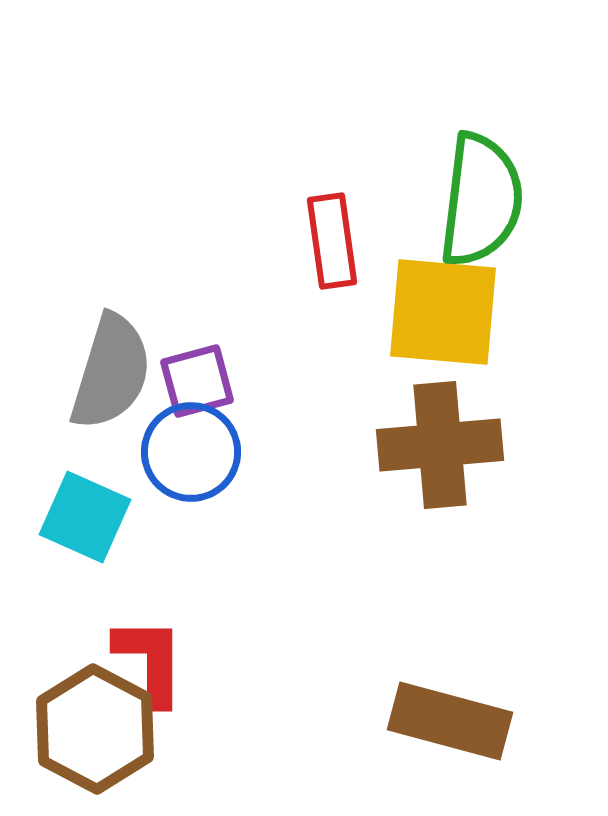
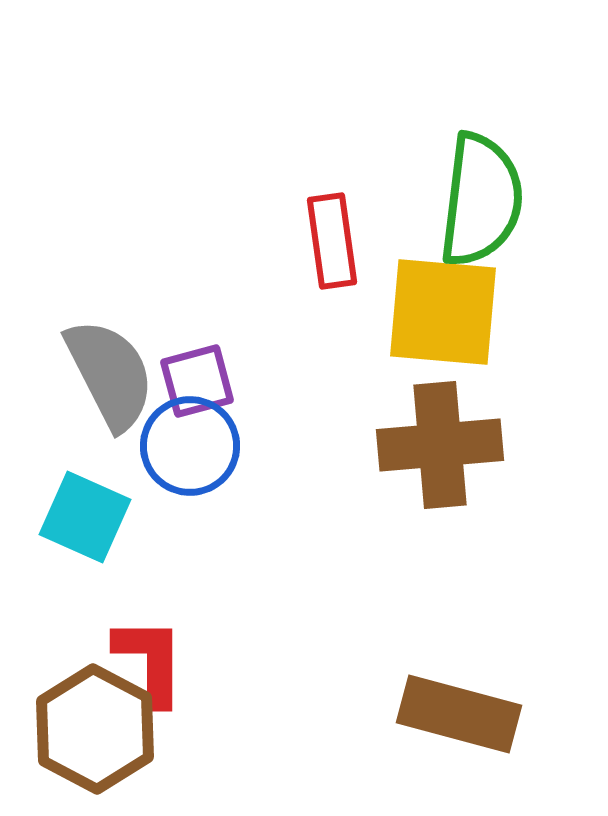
gray semicircle: moved 1 px left, 2 px down; rotated 44 degrees counterclockwise
blue circle: moved 1 px left, 6 px up
brown rectangle: moved 9 px right, 7 px up
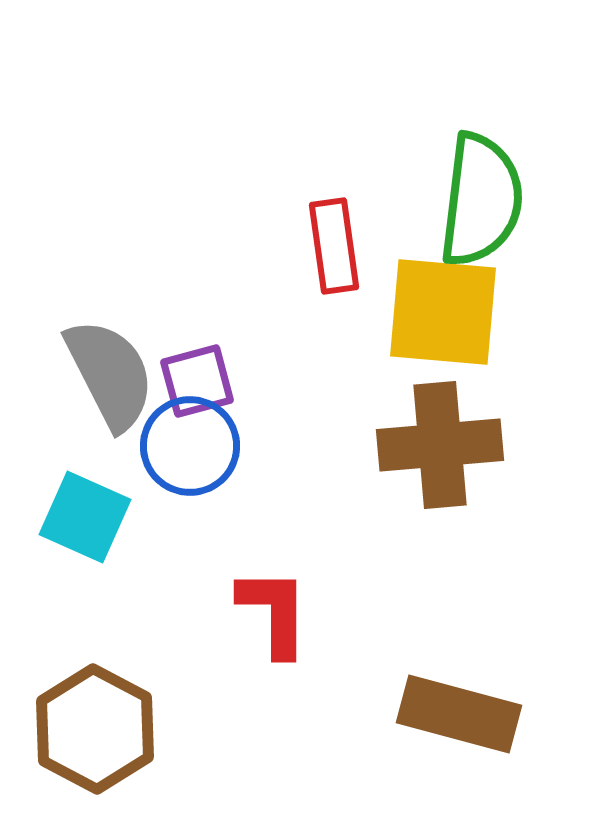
red rectangle: moved 2 px right, 5 px down
red L-shape: moved 124 px right, 49 px up
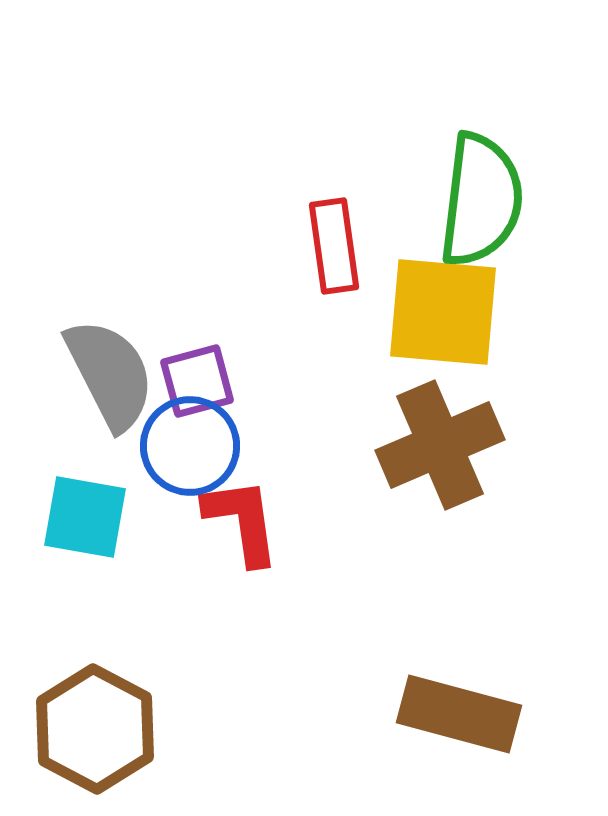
brown cross: rotated 18 degrees counterclockwise
cyan square: rotated 14 degrees counterclockwise
red L-shape: moved 32 px left, 91 px up; rotated 8 degrees counterclockwise
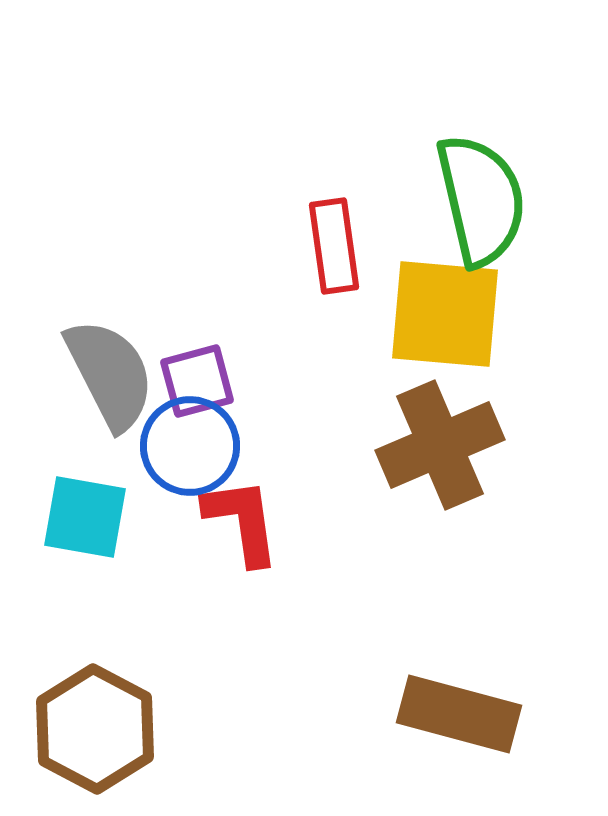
green semicircle: rotated 20 degrees counterclockwise
yellow square: moved 2 px right, 2 px down
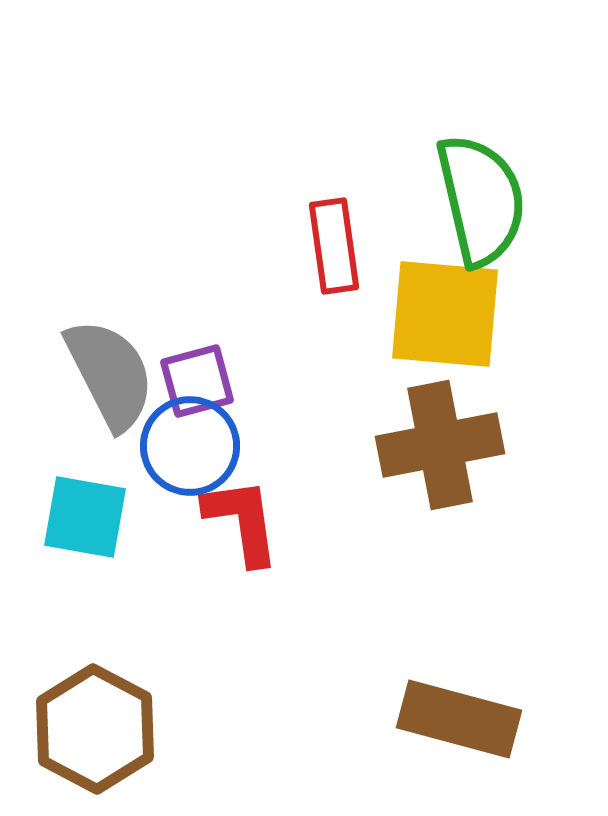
brown cross: rotated 12 degrees clockwise
brown rectangle: moved 5 px down
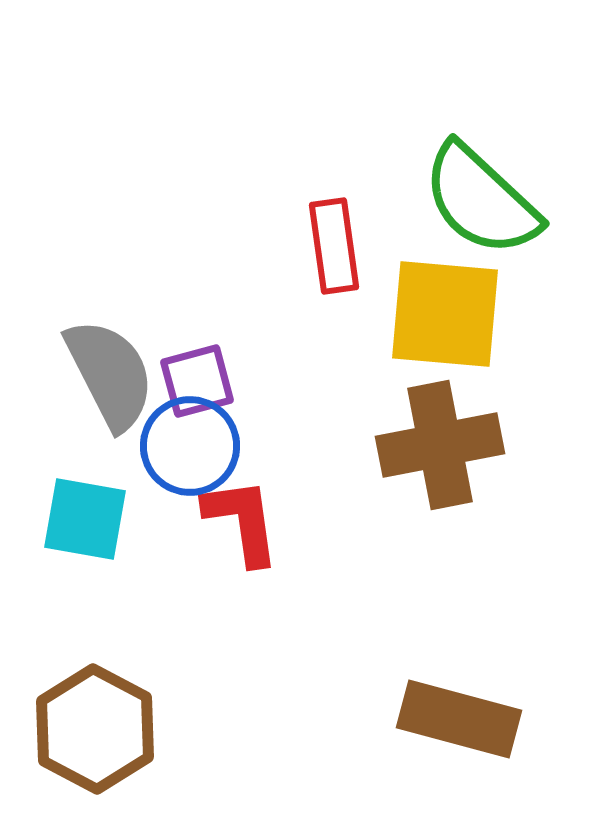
green semicircle: rotated 146 degrees clockwise
cyan square: moved 2 px down
